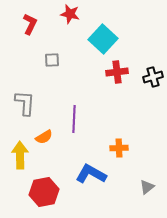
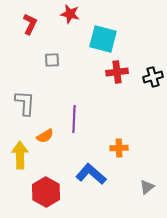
cyan square: rotated 28 degrees counterclockwise
orange semicircle: moved 1 px right, 1 px up
blue L-shape: rotated 12 degrees clockwise
red hexagon: moved 2 px right; rotated 20 degrees counterclockwise
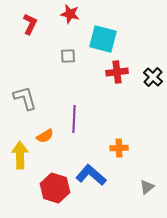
gray square: moved 16 px right, 4 px up
black cross: rotated 30 degrees counterclockwise
gray L-shape: moved 5 px up; rotated 20 degrees counterclockwise
blue L-shape: moved 1 px down
red hexagon: moved 9 px right, 4 px up; rotated 12 degrees counterclockwise
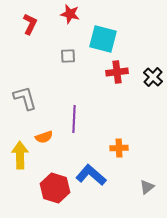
orange semicircle: moved 1 px left, 1 px down; rotated 12 degrees clockwise
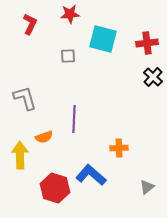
red star: rotated 18 degrees counterclockwise
red cross: moved 30 px right, 29 px up
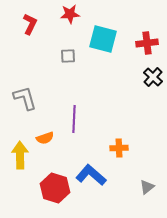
orange semicircle: moved 1 px right, 1 px down
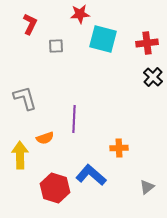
red star: moved 10 px right
gray square: moved 12 px left, 10 px up
